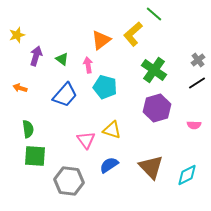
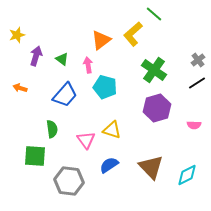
green semicircle: moved 24 px right
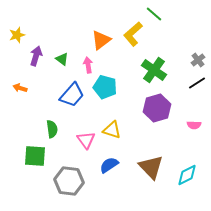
blue trapezoid: moved 7 px right
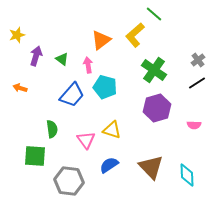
yellow L-shape: moved 2 px right, 1 px down
cyan diamond: rotated 65 degrees counterclockwise
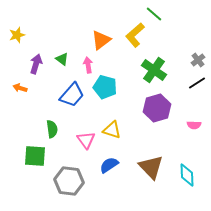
purple arrow: moved 8 px down
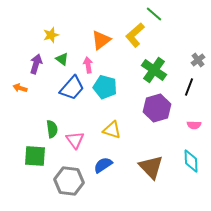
yellow star: moved 34 px right
black line: moved 8 px left, 4 px down; rotated 36 degrees counterclockwise
blue trapezoid: moved 7 px up
pink triangle: moved 11 px left
blue semicircle: moved 6 px left
cyan diamond: moved 4 px right, 14 px up
